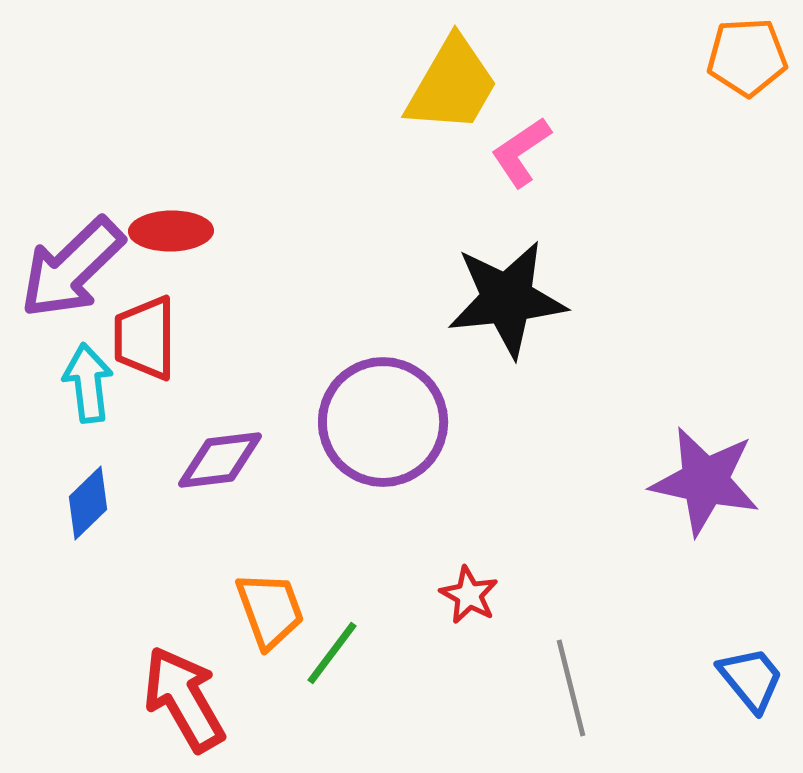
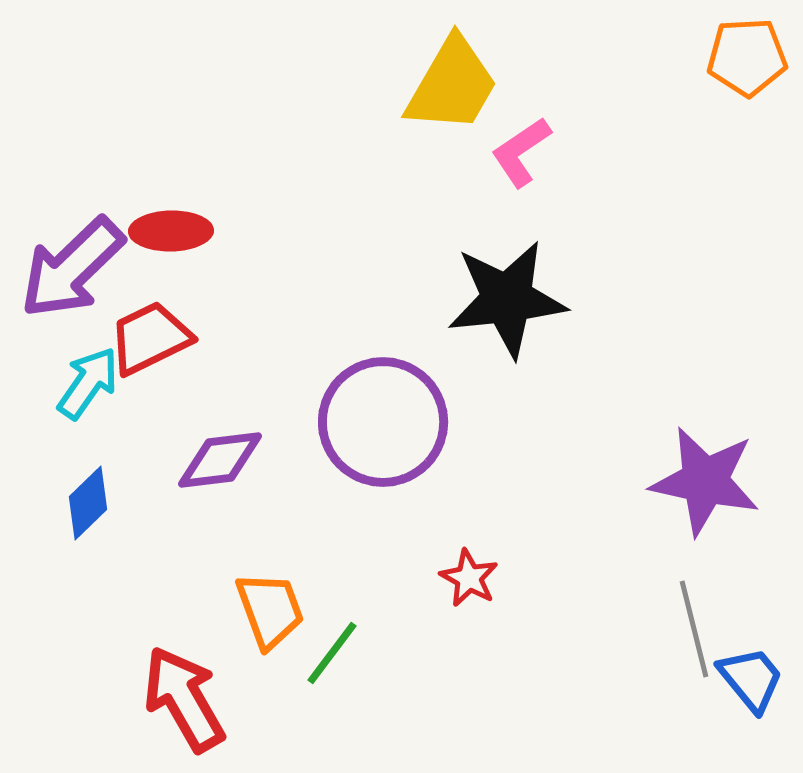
red trapezoid: moved 5 px right; rotated 64 degrees clockwise
cyan arrow: rotated 42 degrees clockwise
red star: moved 17 px up
gray line: moved 123 px right, 59 px up
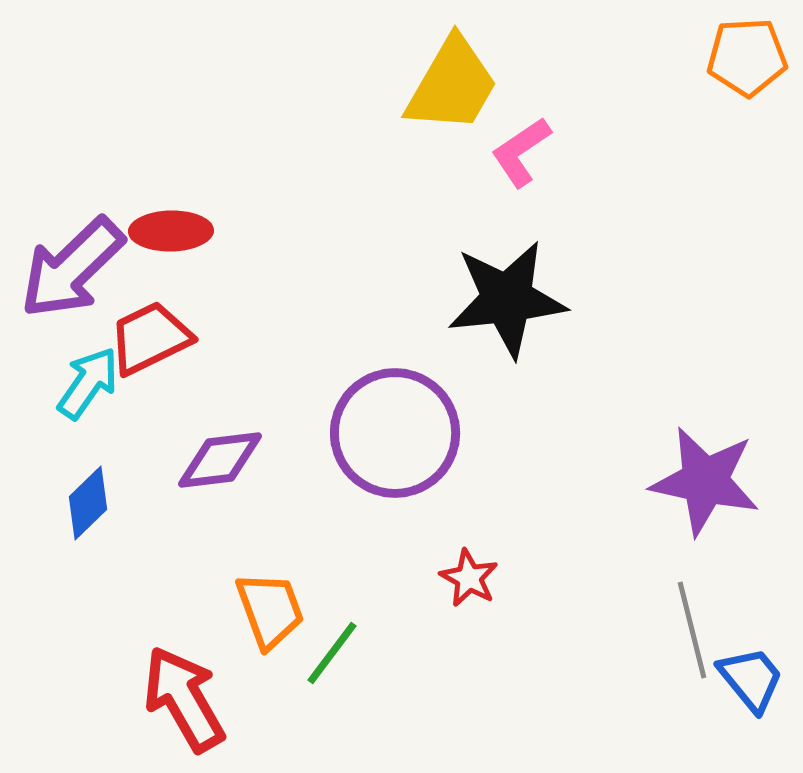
purple circle: moved 12 px right, 11 px down
gray line: moved 2 px left, 1 px down
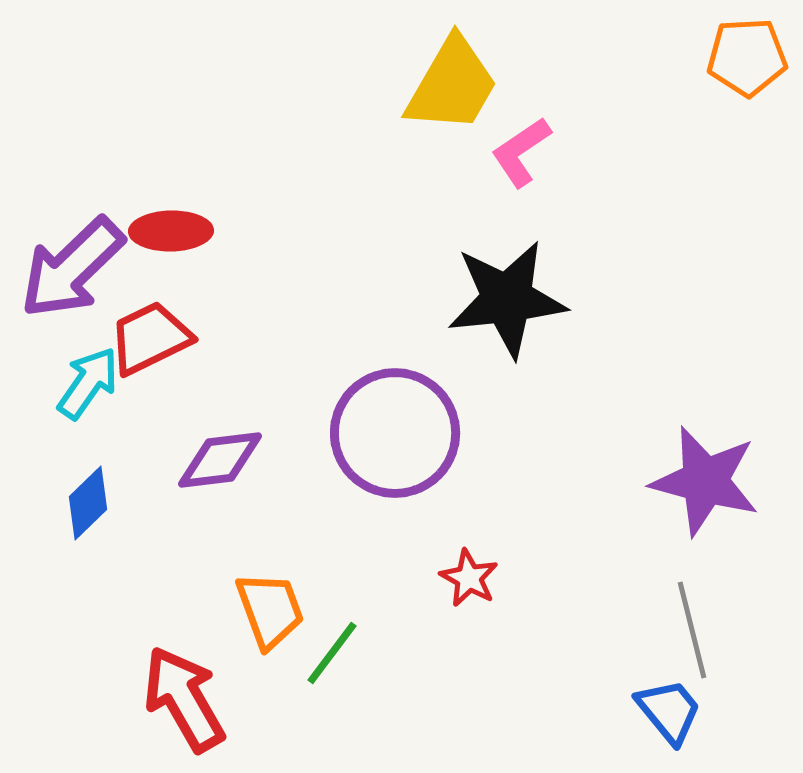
purple star: rotated 3 degrees clockwise
blue trapezoid: moved 82 px left, 32 px down
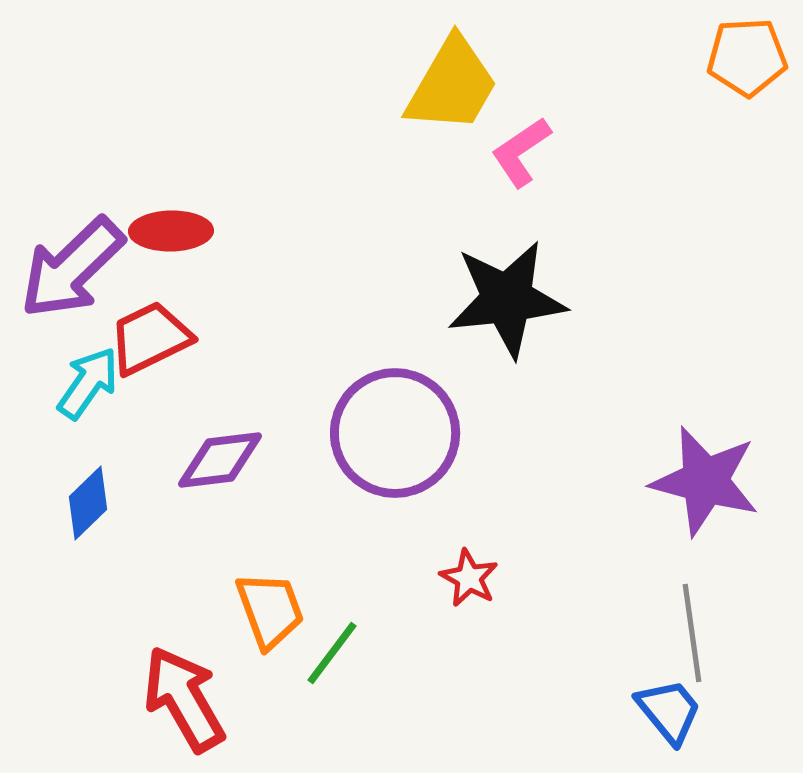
gray line: moved 3 px down; rotated 6 degrees clockwise
